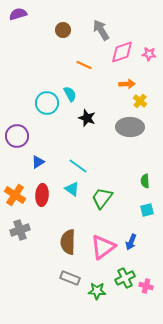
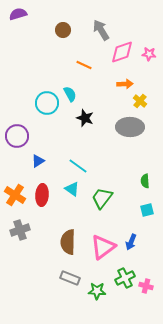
orange arrow: moved 2 px left
black star: moved 2 px left
blue triangle: moved 1 px up
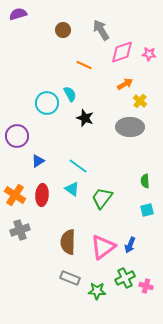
orange arrow: rotated 28 degrees counterclockwise
blue arrow: moved 1 px left, 3 px down
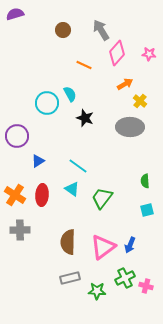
purple semicircle: moved 3 px left
pink diamond: moved 5 px left, 1 px down; rotated 30 degrees counterclockwise
gray cross: rotated 18 degrees clockwise
gray rectangle: rotated 36 degrees counterclockwise
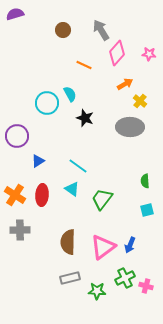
green trapezoid: moved 1 px down
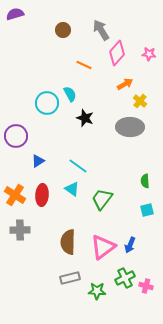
purple circle: moved 1 px left
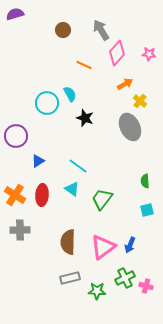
gray ellipse: rotated 64 degrees clockwise
